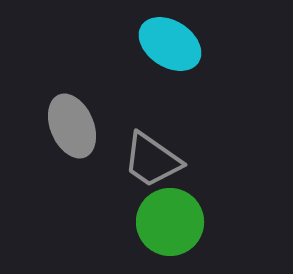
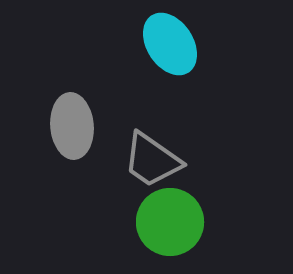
cyan ellipse: rotated 24 degrees clockwise
gray ellipse: rotated 18 degrees clockwise
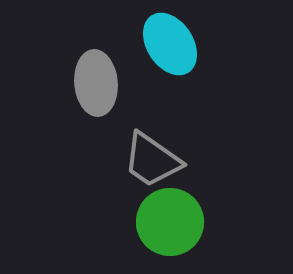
gray ellipse: moved 24 px right, 43 px up
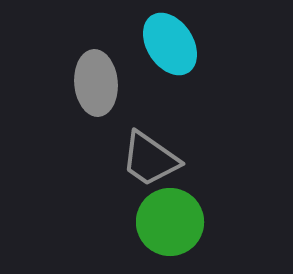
gray trapezoid: moved 2 px left, 1 px up
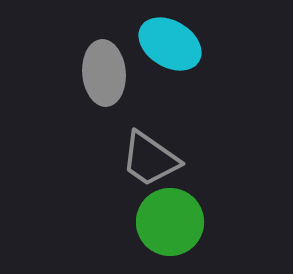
cyan ellipse: rotated 26 degrees counterclockwise
gray ellipse: moved 8 px right, 10 px up
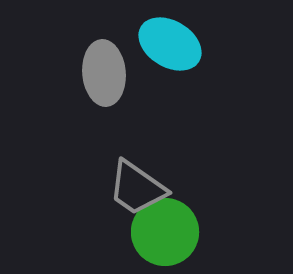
gray trapezoid: moved 13 px left, 29 px down
green circle: moved 5 px left, 10 px down
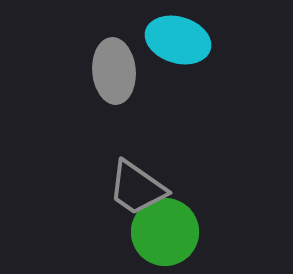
cyan ellipse: moved 8 px right, 4 px up; rotated 14 degrees counterclockwise
gray ellipse: moved 10 px right, 2 px up
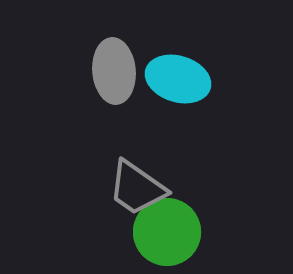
cyan ellipse: moved 39 px down
green circle: moved 2 px right
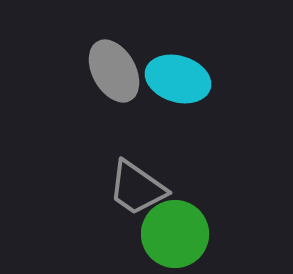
gray ellipse: rotated 24 degrees counterclockwise
green circle: moved 8 px right, 2 px down
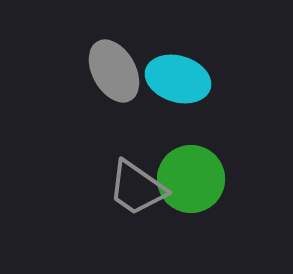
green circle: moved 16 px right, 55 px up
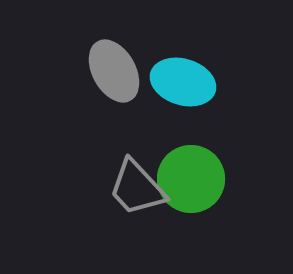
cyan ellipse: moved 5 px right, 3 px down
gray trapezoid: rotated 12 degrees clockwise
